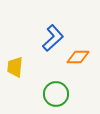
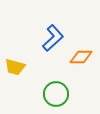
orange diamond: moved 3 px right
yellow trapezoid: rotated 80 degrees counterclockwise
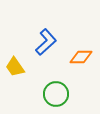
blue L-shape: moved 7 px left, 4 px down
yellow trapezoid: rotated 40 degrees clockwise
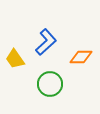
yellow trapezoid: moved 8 px up
green circle: moved 6 px left, 10 px up
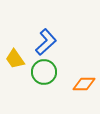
orange diamond: moved 3 px right, 27 px down
green circle: moved 6 px left, 12 px up
